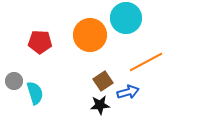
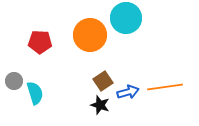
orange line: moved 19 px right, 25 px down; rotated 20 degrees clockwise
black star: rotated 24 degrees clockwise
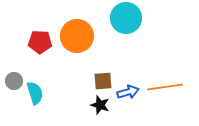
orange circle: moved 13 px left, 1 px down
brown square: rotated 30 degrees clockwise
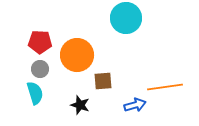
orange circle: moved 19 px down
gray circle: moved 26 px right, 12 px up
blue arrow: moved 7 px right, 13 px down
black star: moved 20 px left
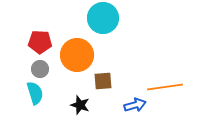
cyan circle: moved 23 px left
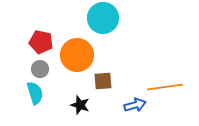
red pentagon: moved 1 px right; rotated 10 degrees clockwise
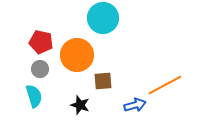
orange line: moved 2 px up; rotated 20 degrees counterclockwise
cyan semicircle: moved 1 px left, 3 px down
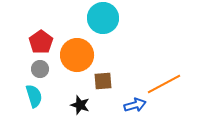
red pentagon: rotated 25 degrees clockwise
orange line: moved 1 px left, 1 px up
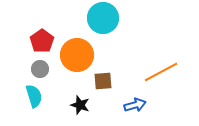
red pentagon: moved 1 px right, 1 px up
orange line: moved 3 px left, 12 px up
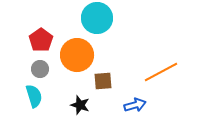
cyan circle: moved 6 px left
red pentagon: moved 1 px left, 1 px up
